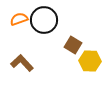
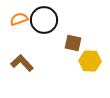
brown square: moved 2 px up; rotated 18 degrees counterclockwise
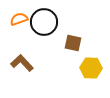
black circle: moved 2 px down
yellow hexagon: moved 1 px right, 7 px down
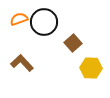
brown square: rotated 36 degrees clockwise
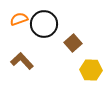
black circle: moved 2 px down
brown L-shape: moved 2 px up
yellow hexagon: moved 2 px down
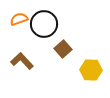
brown square: moved 10 px left, 6 px down
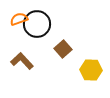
black circle: moved 7 px left
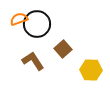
brown L-shape: moved 11 px right; rotated 10 degrees clockwise
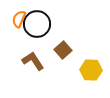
orange semicircle: rotated 48 degrees counterclockwise
brown square: moved 1 px down
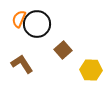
brown L-shape: moved 11 px left, 3 px down
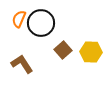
black circle: moved 4 px right, 1 px up
yellow hexagon: moved 18 px up
